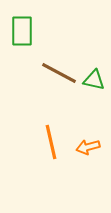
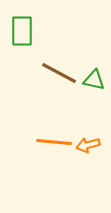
orange line: moved 3 px right; rotated 72 degrees counterclockwise
orange arrow: moved 2 px up
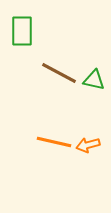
orange line: rotated 8 degrees clockwise
